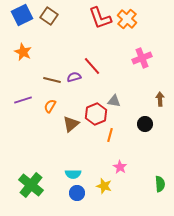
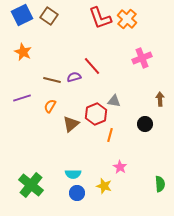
purple line: moved 1 px left, 2 px up
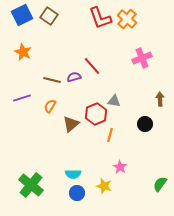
green semicircle: rotated 140 degrees counterclockwise
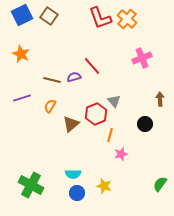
orange star: moved 2 px left, 2 px down
gray triangle: rotated 40 degrees clockwise
pink star: moved 1 px right, 13 px up; rotated 24 degrees clockwise
green cross: rotated 10 degrees counterclockwise
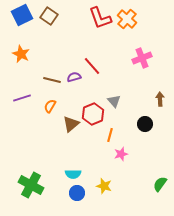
red hexagon: moved 3 px left
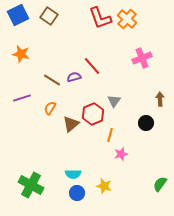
blue square: moved 4 px left
orange star: rotated 12 degrees counterclockwise
brown line: rotated 18 degrees clockwise
gray triangle: rotated 16 degrees clockwise
orange semicircle: moved 2 px down
black circle: moved 1 px right, 1 px up
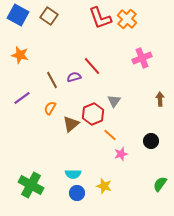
blue square: rotated 35 degrees counterclockwise
orange star: moved 1 px left, 1 px down
brown line: rotated 30 degrees clockwise
purple line: rotated 18 degrees counterclockwise
black circle: moved 5 px right, 18 px down
orange line: rotated 64 degrees counterclockwise
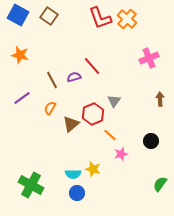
pink cross: moved 7 px right
yellow star: moved 11 px left, 17 px up
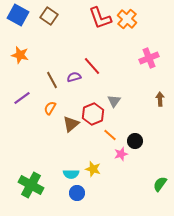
black circle: moved 16 px left
cyan semicircle: moved 2 px left
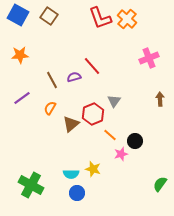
orange star: rotated 18 degrees counterclockwise
